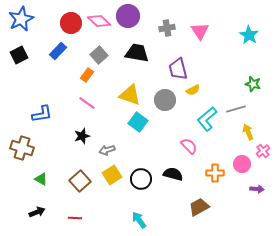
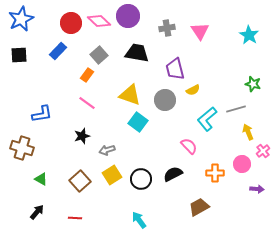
black square: rotated 24 degrees clockwise
purple trapezoid: moved 3 px left
black semicircle: rotated 42 degrees counterclockwise
black arrow: rotated 28 degrees counterclockwise
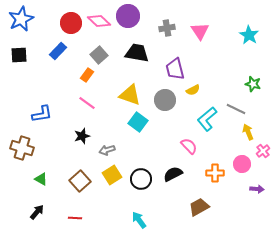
gray line: rotated 42 degrees clockwise
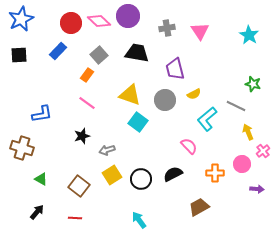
yellow semicircle: moved 1 px right, 4 px down
gray line: moved 3 px up
brown square: moved 1 px left, 5 px down; rotated 10 degrees counterclockwise
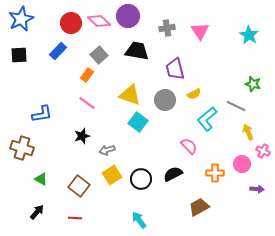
black trapezoid: moved 2 px up
pink cross: rotated 24 degrees counterclockwise
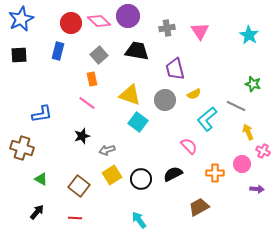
blue rectangle: rotated 30 degrees counterclockwise
orange rectangle: moved 5 px right, 4 px down; rotated 48 degrees counterclockwise
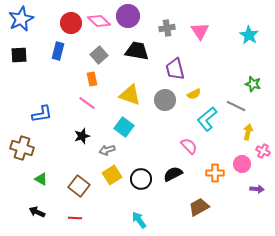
cyan square: moved 14 px left, 5 px down
yellow arrow: rotated 35 degrees clockwise
black arrow: rotated 105 degrees counterclockwise
